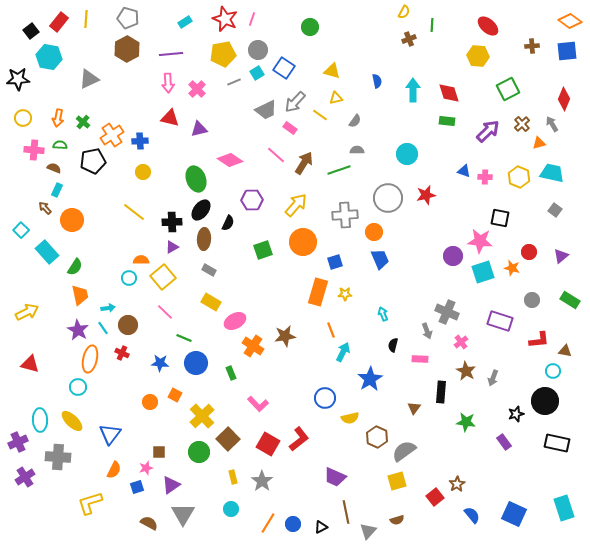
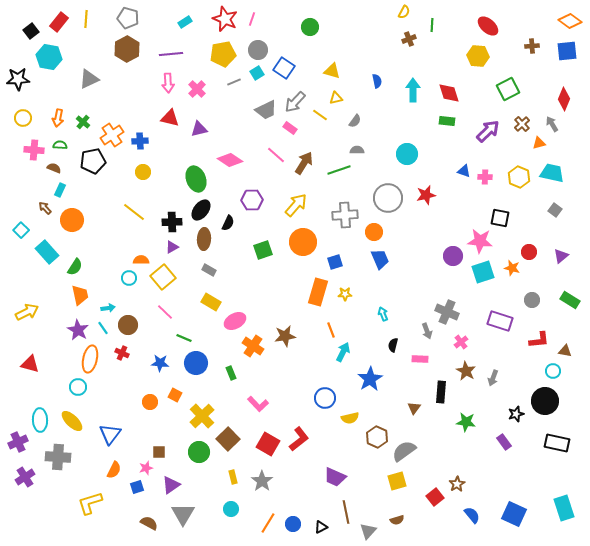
cyan rectangle at (57, 190): moved 3 px right
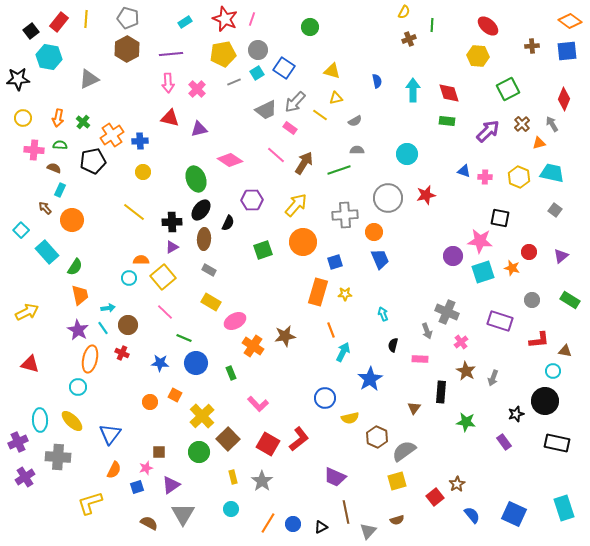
gray semicircle at (355, 121): rotated 24 degrees clockwise
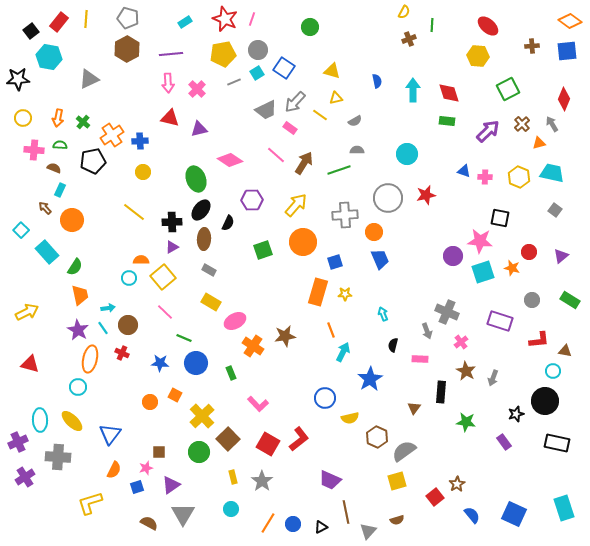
purple trapezoid at (335, 477): moved 5 px left, 3 px down
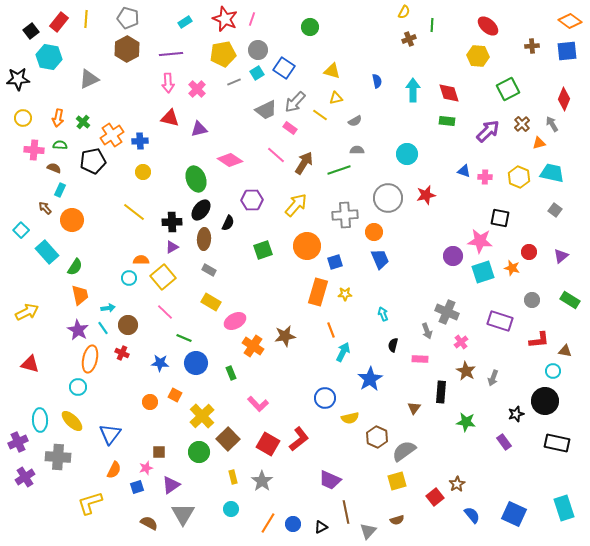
orange circle at (303, 242): moved 4 px right, 4 px down
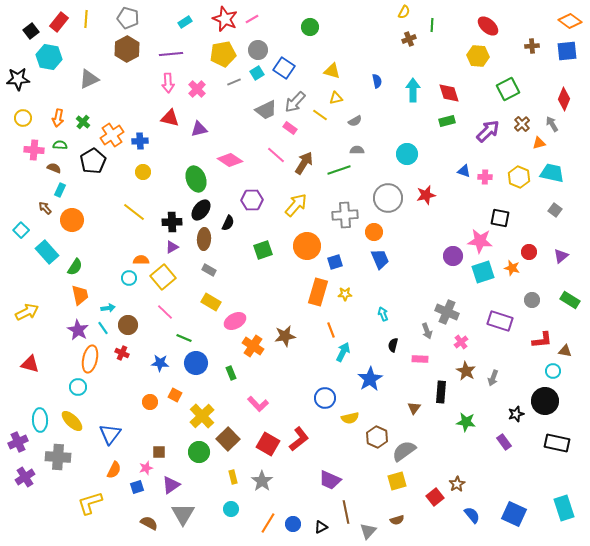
pink line at (252, 19): rotated 40 degrees clockwise
green rectangle at (447, 121): rotated 21 degrees counterclockwise
black pentagon at (93, 161): rotated 20 degrees counterclockwise
red L-shape at (539, 340): moved 3 px right
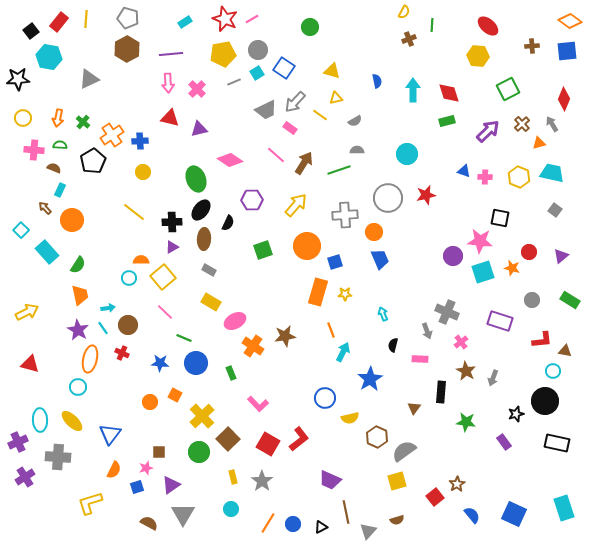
green semicircle at (75, 267): moved 3 px right, 2 px up
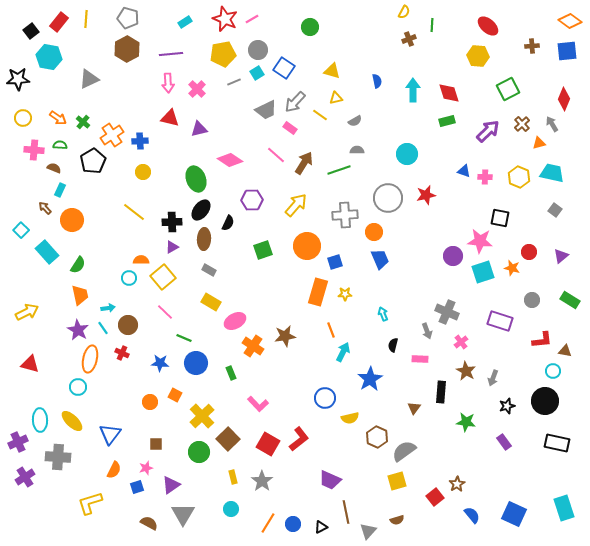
orange arrow at (58, 118): rotated 66 degrees counterclockwise
black star at (516, 414): moved 9 px left, 8 px up
brown square at (159, 452): moved 3 px left, 8 px up
